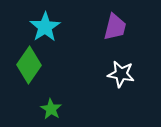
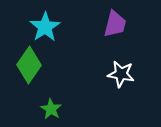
purple trapezoid: moved 3 px up
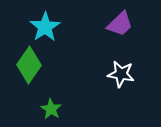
purple trapezoid: moved 5 px right; rotated 32 degrees clockwise
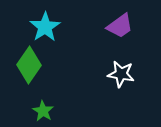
purple trapezoid: moved 2 px down; rotated 8 degrees clockwise
green star: moved 8 px left, 2 px down
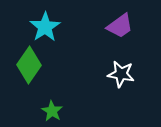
green star: moved 9 px right
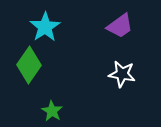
white star: moved 1 px right
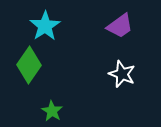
cyan star: moved 1 px up
white star: rotated 12 degrees clockwise
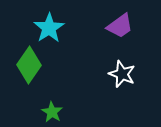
cyan star: moved 4 px right, 2 px down
green star: moved 1 px down
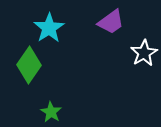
purple trapezoid: moved 9 px left, 4 px up
white star: moved 22 px right, 21 px up; rotated 20 degrees clockwise
green star: moved 1 px left
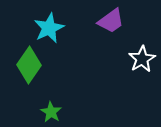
purple trapezoid: moved 1 px up
cyan star: rotated 8 degrees clockwise
white star: moved 2 px left, 6 px down
